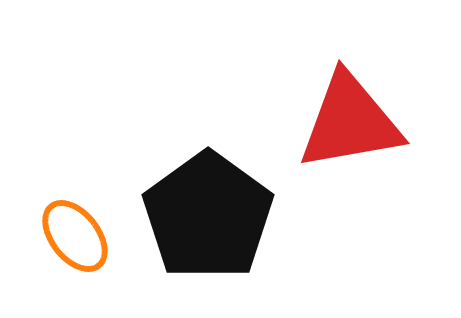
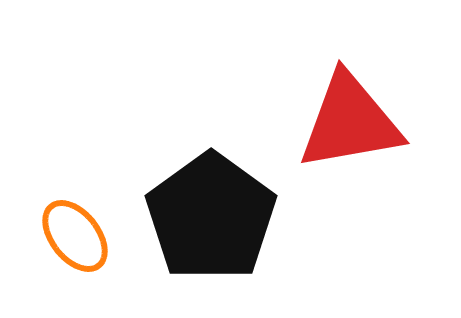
black pentagon: moved 3 px right, 1 px down
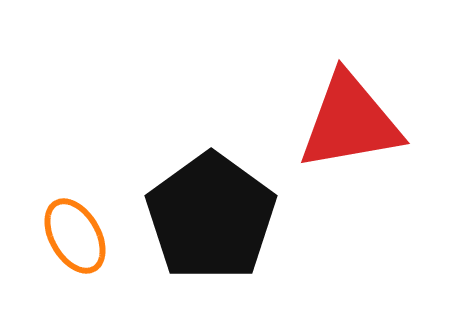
orange ellipse: rotated 8 degrees clockwise
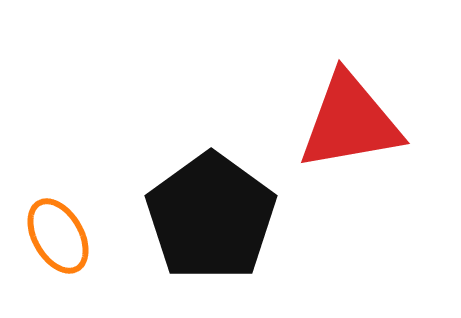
orange ellipse: moved 17 px left
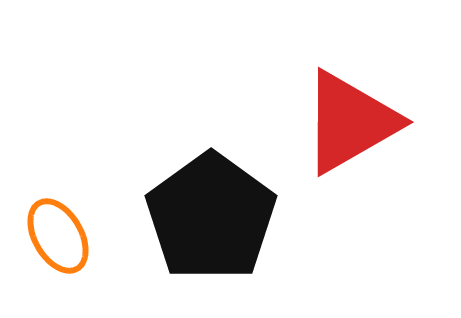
red triangle: rotated 20 degrees counterclockwise
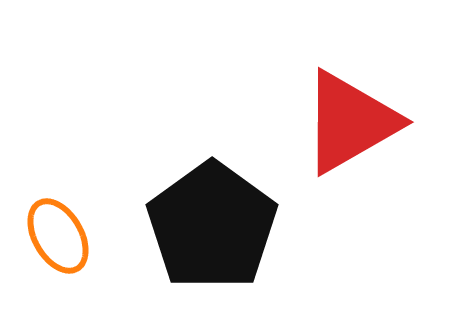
black pentagon: moved 1 px right, 9 px down
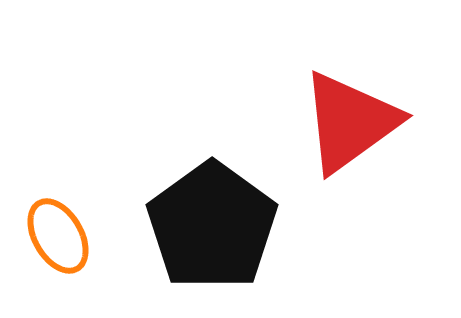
red triangle: rotated 6 degrees counterclockwise
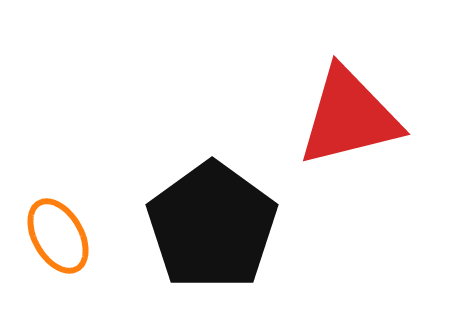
red triangle: moved 1 px left, 5 px up; rotated 22 degrees clockwise
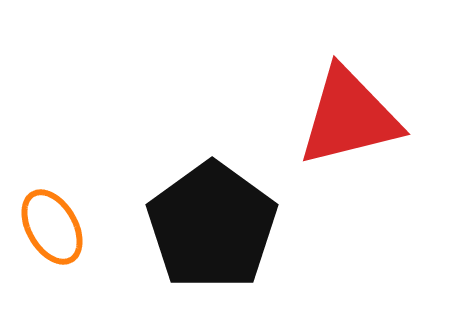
orange ellipse: moved 6 px left, 9 px up
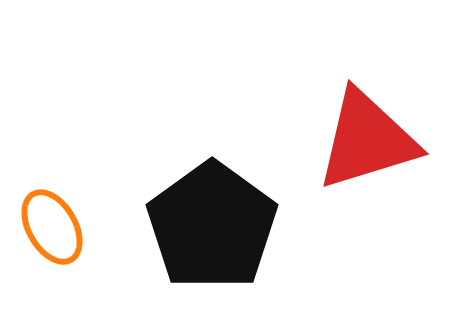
red triangle: moved 18 px right, 23 px down; rotated 3 degrees counterclockwise
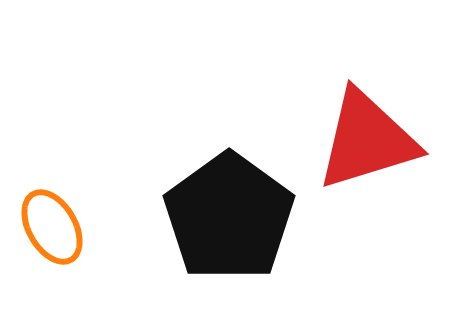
black pentagon: moved 17 px right, 9 px up
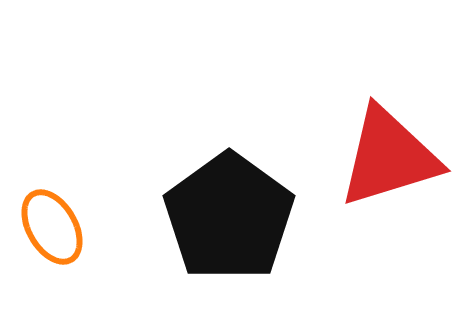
red triangle: moved 22 px right, 17 px down
